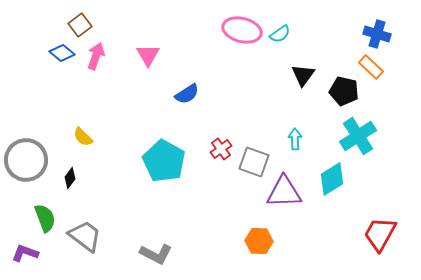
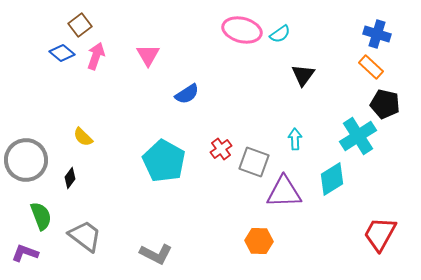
black pentagon: moved 41 px right, 13 px down
green semicircle: moved 4 px left, 2 px up
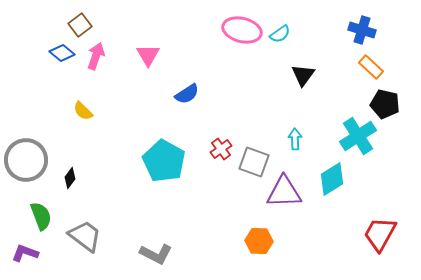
blue cross: moved 15 px left, 4 px up
yellow semicircle: moved 26 px up
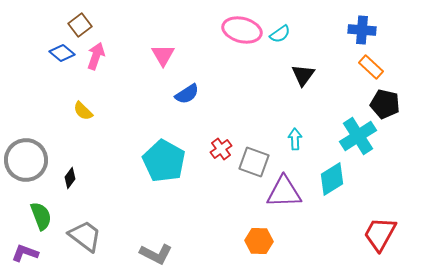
blue cross: rotated 12 degrees counterclockwise
pink triangle: moved 15 px right
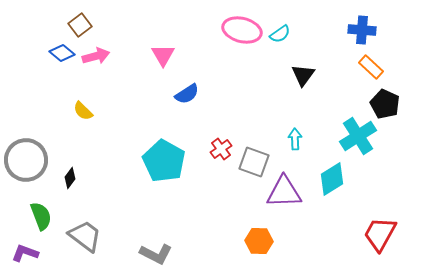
pink arrow: rotated 56 degrees clockwise
black pentagon: rotated 12 degrees clockwise
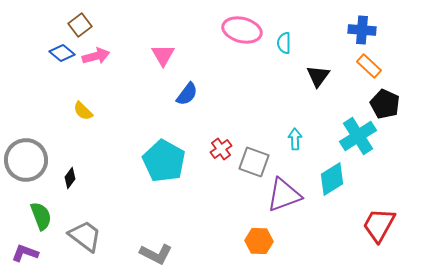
cyan semicircle: moved 4 px right, 9 px down; rotated 125 degrees clockwise
orange rectangle: moved 2 px left, 1 px up
black triangle: moved 15 px right, 1 px down
blue semicircle: rotated 20 degrees counterclockwise
purple triangle: moved 3 px down; rotated 18 degrees counterclockwise
red trapezoid: moved 1 px left, 9 px up
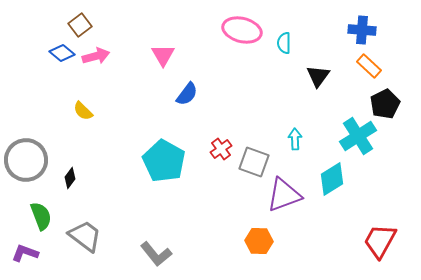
black pentagon: rotated 20 degrees clockwise
red trapezoid: moved 1 px right, 16 px down
gray L-shape: rotated 24 degrees clockwise
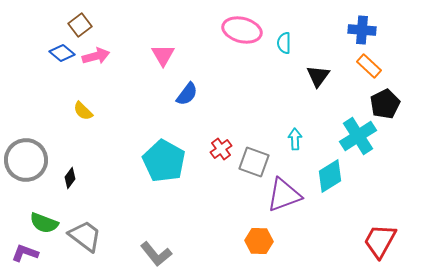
cyan diamond: moved 2 px left, 3 px up
green semicircle: moved 3 px right, 7 px down; rotated 132 degrees clockwise
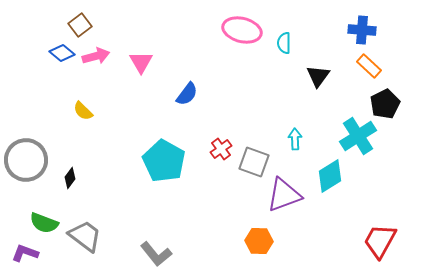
pink triangle: moved 22 px left, 7 px down
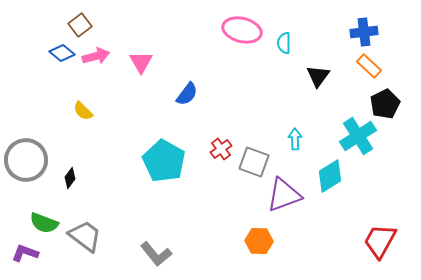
blue cross: moved 2 px right, 2 px down; rotated 12 degrees counterclockwise
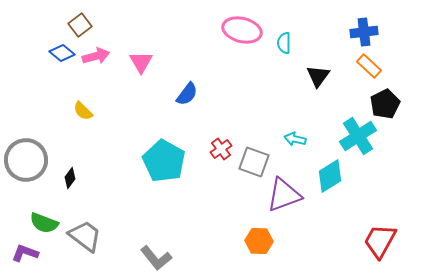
cyan arrow: rotated 75 degrees counterclockwise
gray L-shape: moved 4 px down
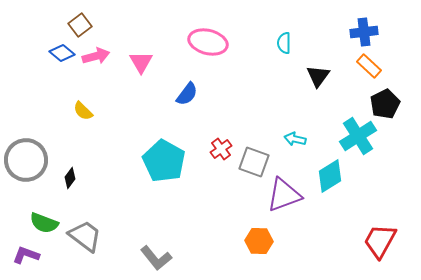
pink ellipse: moved 34 px left, 12 px down
purple L-shape: moved 1 px right, 2 px down
